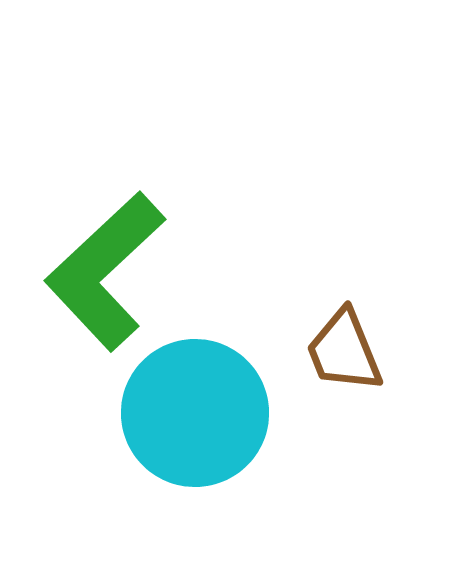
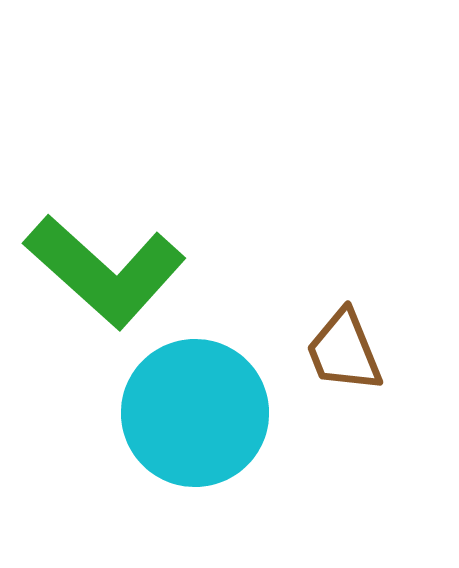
green L-shape: rotated 95 degrees counterclockwise
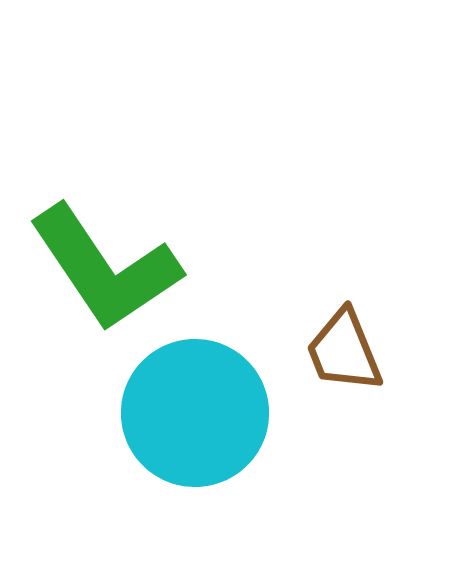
green L-shape: moved 3 px up; rotated 14 degrees clockwise
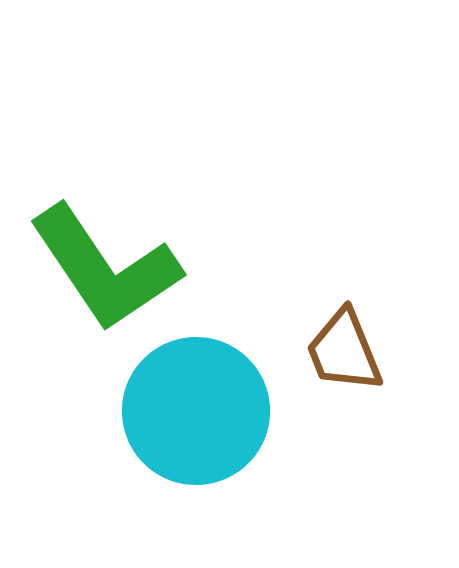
cyan circle: moved 1 px right, 2 px up
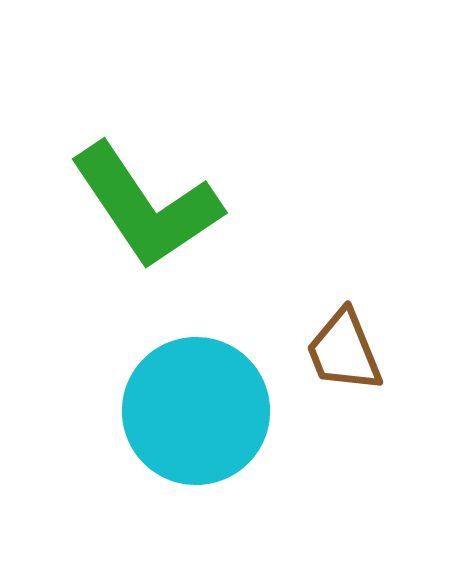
green L-shape: moved 41 px right, 62 px up
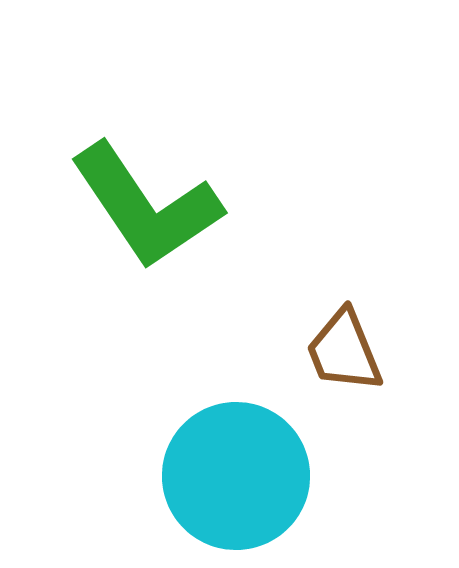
cyan circle: moved 40 px right, 65 px down
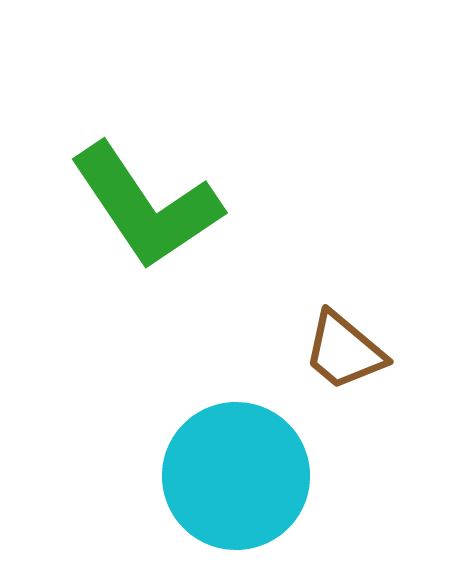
brown trapezoid: rotated 28 degrees counterclockwise
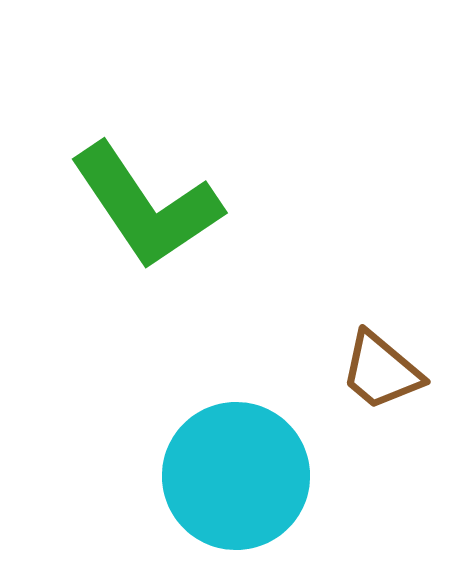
brown trapezoid: moved 37 px right, 20 px down
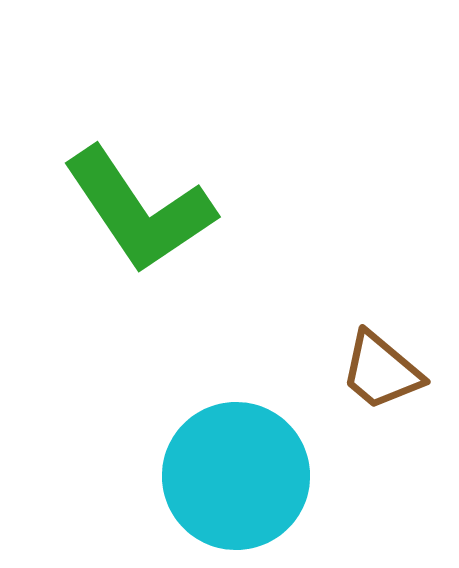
green L-shape: moved 7 px left, 4 px down
